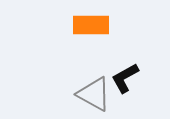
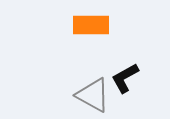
gray triangle: moved 1 px left, 1 px down
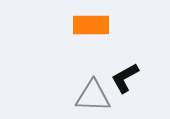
gray triangle: moved 1 px down; rotated 27 degrees counterclockwise
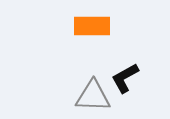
orange rectangle: moved 1 px right, 1 px down
